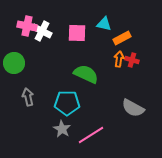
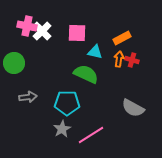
cyan triangle: moved 9 px left, 28 px down
white cross: rotated 18 degrees clockwise
gray arrow: rotated 96 degrees clockwise
gray star: rotated 12 degrees clockwise
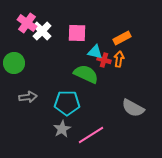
pink cross: moved 3 px up; rotated 24 degrees clockwise
red cross: moved 28 px left
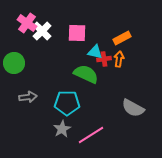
red cross: moved 1 px up; rotated 24 degrees counterclockwise
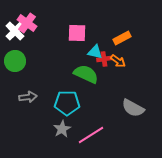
white cross: moved 27 px left
orange arrow: moved 1 px left, 2 px down; rotated 119 degrees clockwise
green circle: moved 1 px right, 2 px up
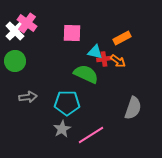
pink square: moved 5 px left
gray semicircle: rotated 100 degrees counterclockwise
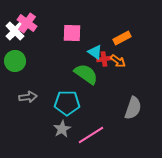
cyan triangle: rotated 21 degrees clockwise
green semicircle: rotated 10 degrees clockwise
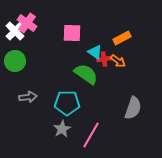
pink line: rotated 28 degrees counterclockwise
